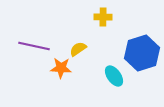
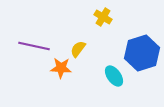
yellow cross: rotated 30 degrees clockwise
yellow semicircle: rotated 18 degrees counterclockwise
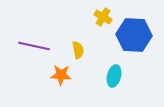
yellow semicircle: moved 1 px down; rotated 132 degrees clockwise
blue hexagon: moved 8 px left, 18 px up; rotated 20 degrees clockwise
orange star: moved 7 px down
cyan ellipse: rotated 50 degrees clockwise
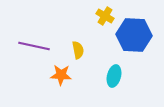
yellow cross: moved 2 px right, 1 px up
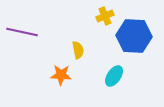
yellow cross: rotated 36 degrees clockwise
blue hexagon: moved 1 px down
purple line: moved 12 px left, 14 px up
cyan ellipse: rotated 20 degrees clockwise
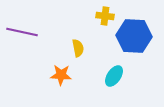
yellow cross: rotated 30 degrees clockwise
yellow semicircle: moved 2 px up
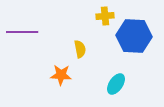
yellow cross: rotated 12 degrees counterclockwise
purple line: rotated 12 degrees counterclockwise
yellow semicircle: moved 2 px right, 1 px down
cyan ellipse: moved 2 px right, 8 px down
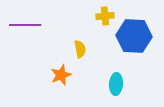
purple line: moved 3 px right, 7 px up
orange star: rotated 25 degrees counterclockwise
cyan ellipse: rotated 30 degrees counterclockwise
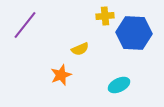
purple line: rotated 52 degrees counterclockwise
blue hexagon: moved 3 px up
yellow semicircle: rotated 78 degrees clockwise
cyan ellipse: moved 3 px right, 1 px down; rotated 60 degrees clockwise
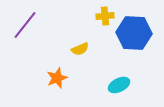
orange star: moved 4 px left, 3 px down
